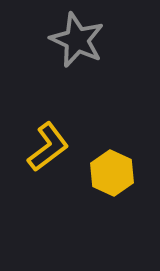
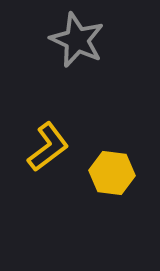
yellow hexagon: rotated 18 degrees counterclockwise
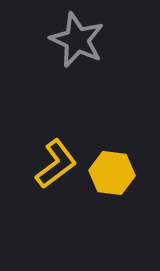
yellow L-shape: moved 8 px right, 17 px down
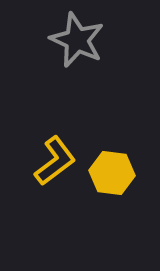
yellow L-shape: moved 1 px left, 3 px up
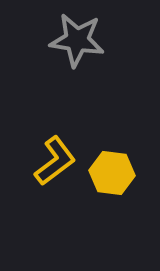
gray star: rotated 16 degrees counterclockwise
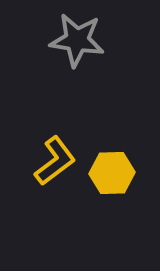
yellow hexagon: rotated 9 degrees counterclockwise
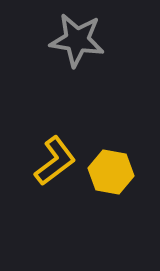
yellow hexagon: moved 1 px left, 1 px up; rotated 12 degrees clockwise
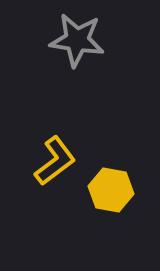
yellow hexagon: moved 18 px down
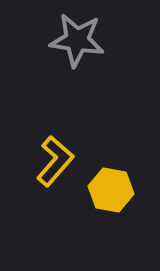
yellow L-shape: rotated 12 degrees counterclockwise
